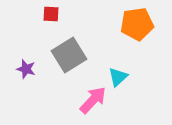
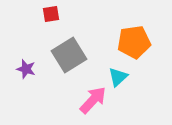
red square: rotated 12 degrees counterclockwise
orange pentagon: moved 3 px left, 18 px down
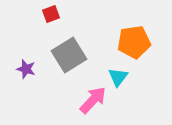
red square: rotated 12 degrees counterclockwise
cyan triangle: rotated 10 degrees counterclockwise
